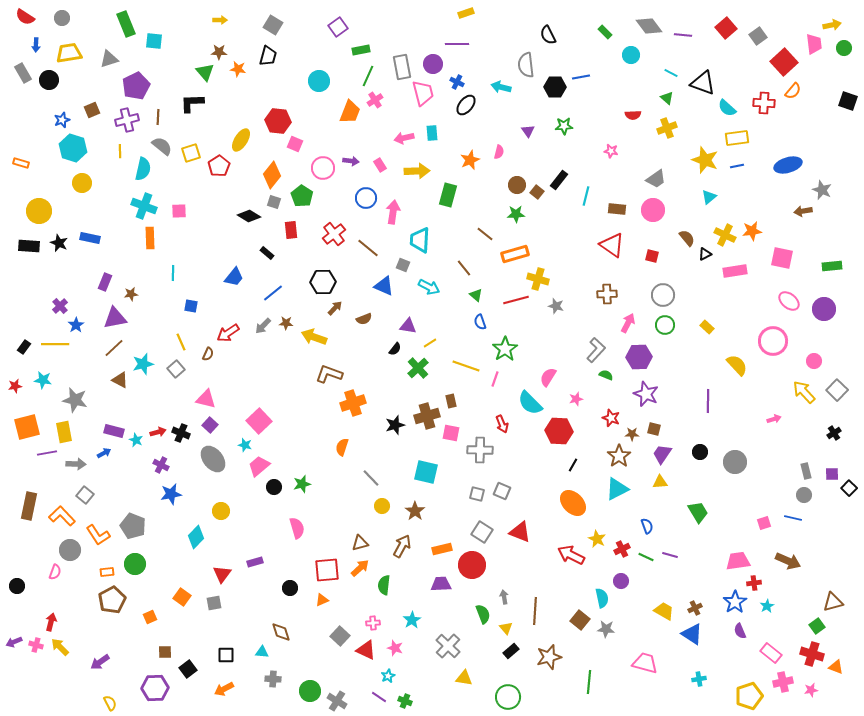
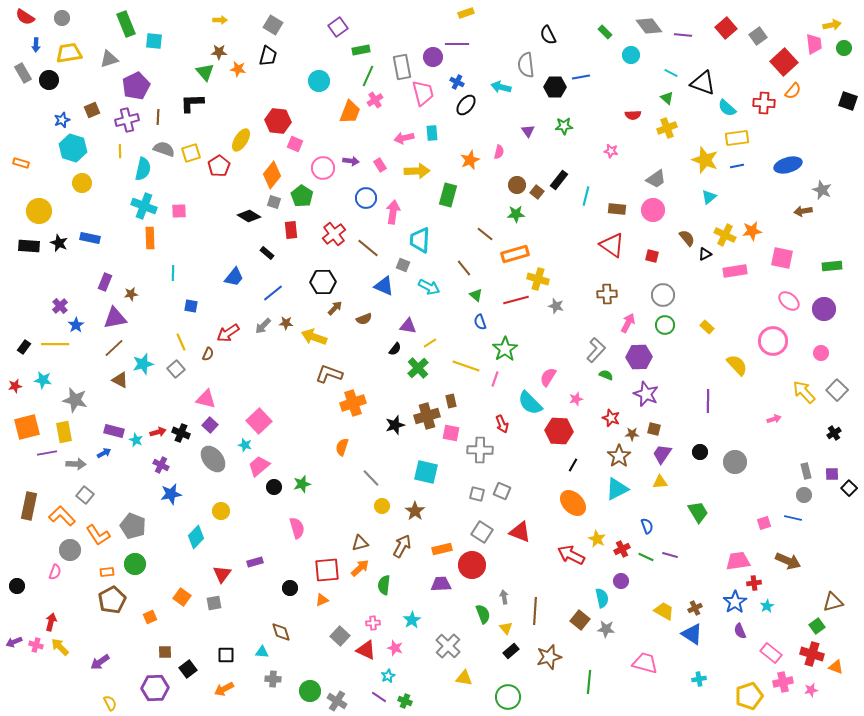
purple circle at (433, 64): moved 7 px up
gray semicircle at (162, 146): moved 2 px right, 3 px down; rotated 20 degrees counterclockwise
pink circle at (814, 361): moved 7 px right, 8 px up
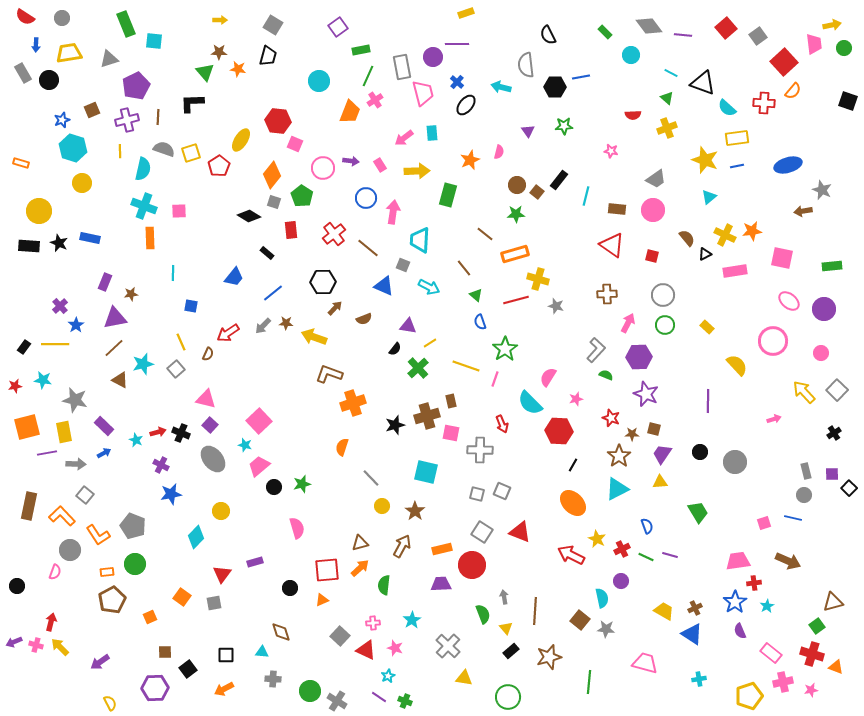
blue cross at (457, 82): rotated 16 degrees clockwise
pink arrow at (404, 138): rotated 24 degrees counterclockwise
purple rectangle at (114, 431): moved 10 px left, 5 px up; rotated 30 degrees clockwise
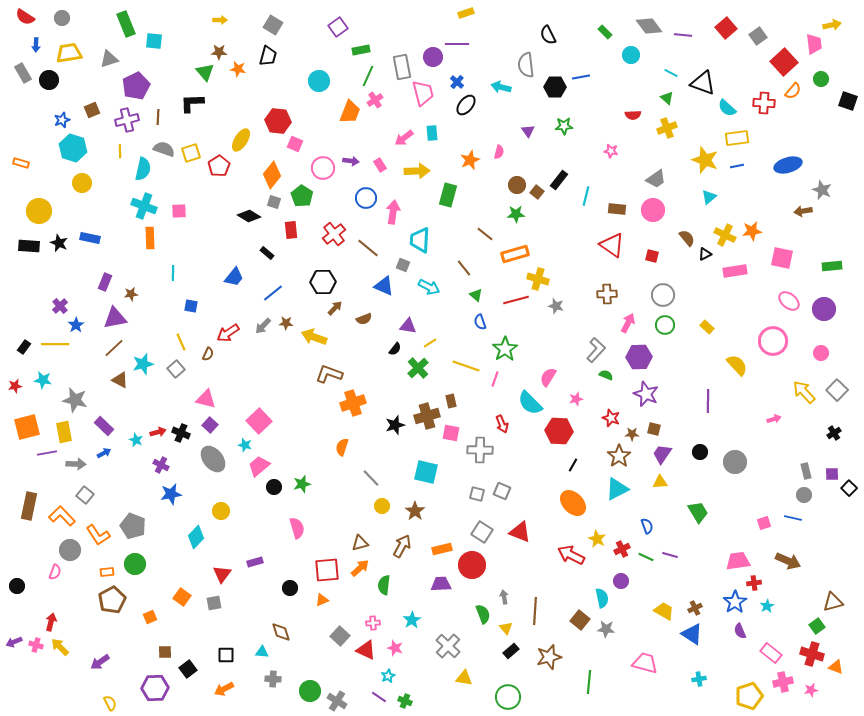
green circle at (844, 48): moved 23 px left, 31 px down
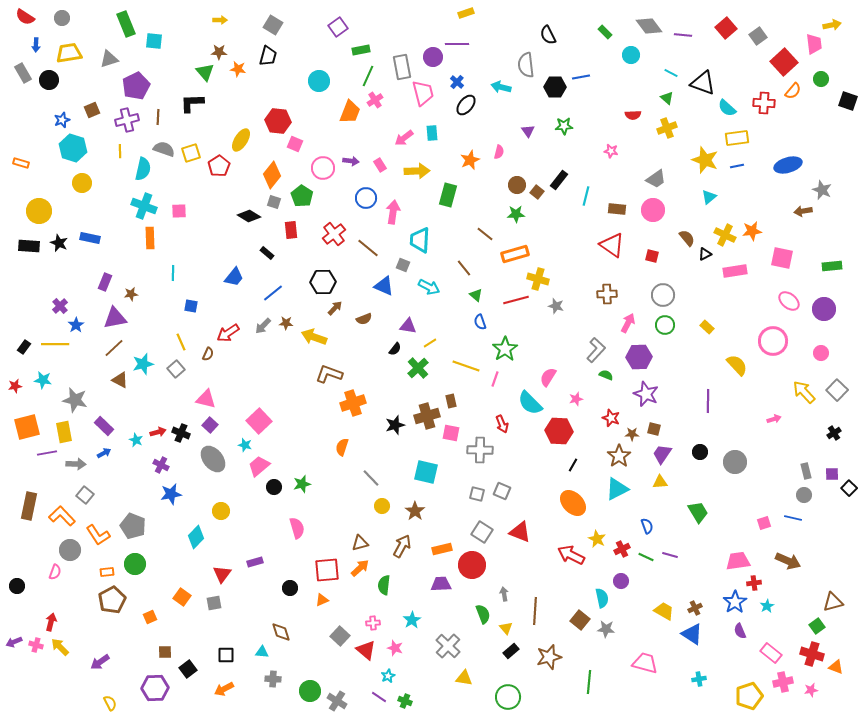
gray arrow at (504, 597): moved 3 px up
red triangle at (366, 650): rotated 15 degrees clockwise
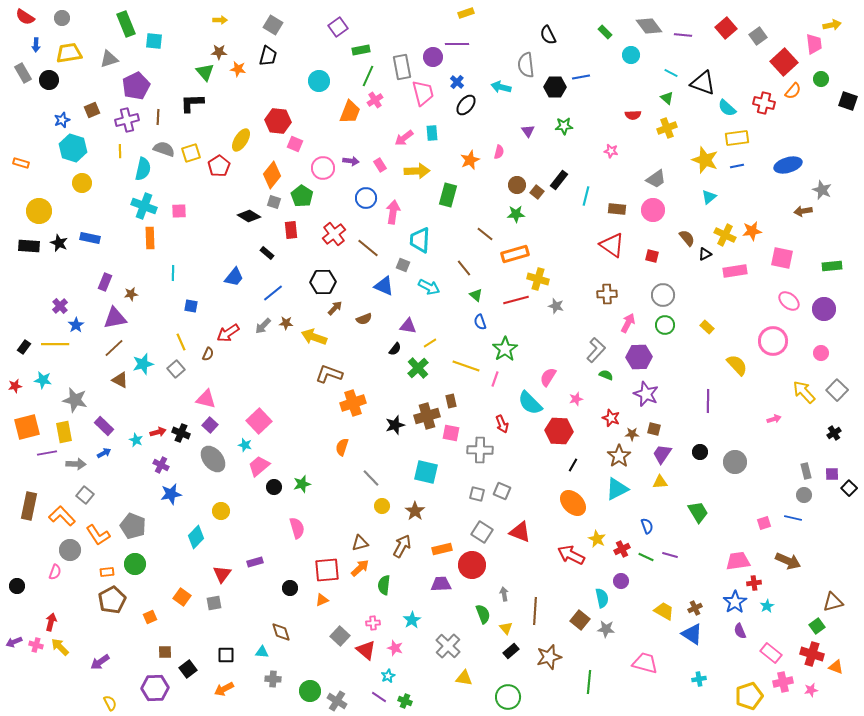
red cross at (764, 103): rotated 10 degrees clockwise
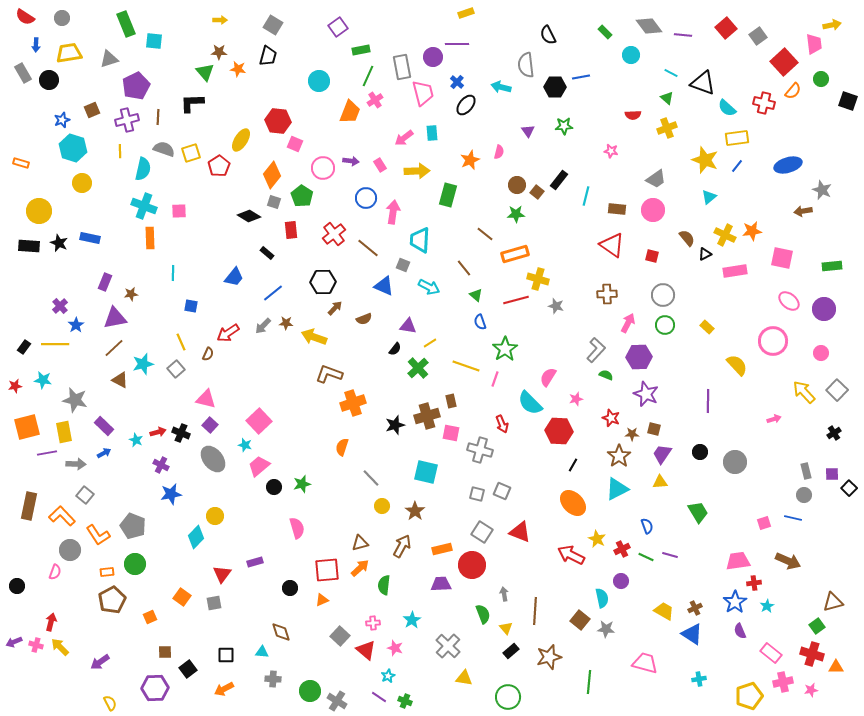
blue line at (737, 166): rotated 40 degrees counterclockwise
gray cross at (480, 450): rotated 15 degrees clockwise
yellow circle at (221, 511): moved 6 px left, 5 px down
orange triangle at (836, 667): rotated 21 degrees counterclockwise
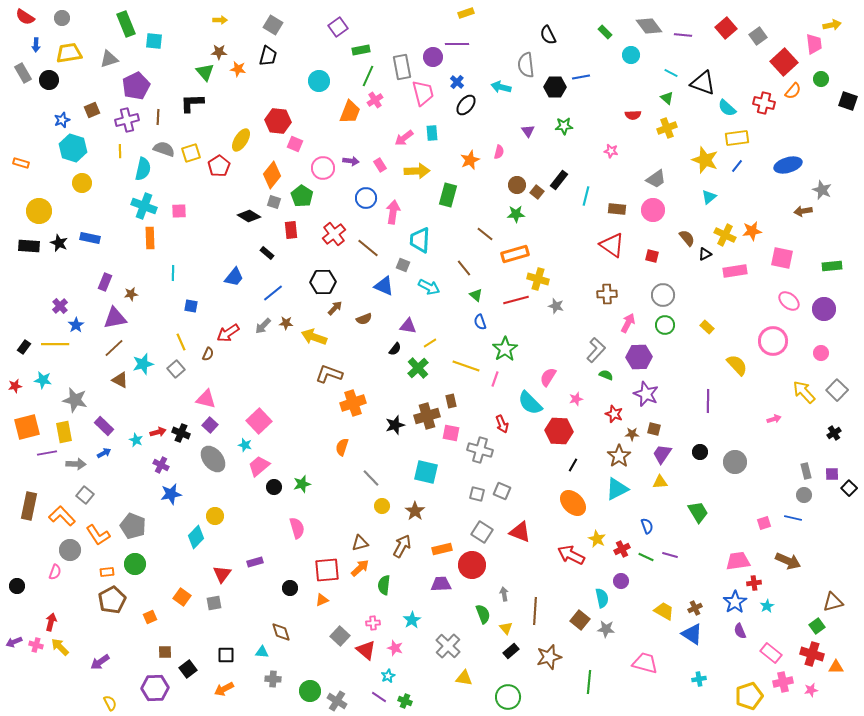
red star at (611, 418): moved 3 px right, 4 px up
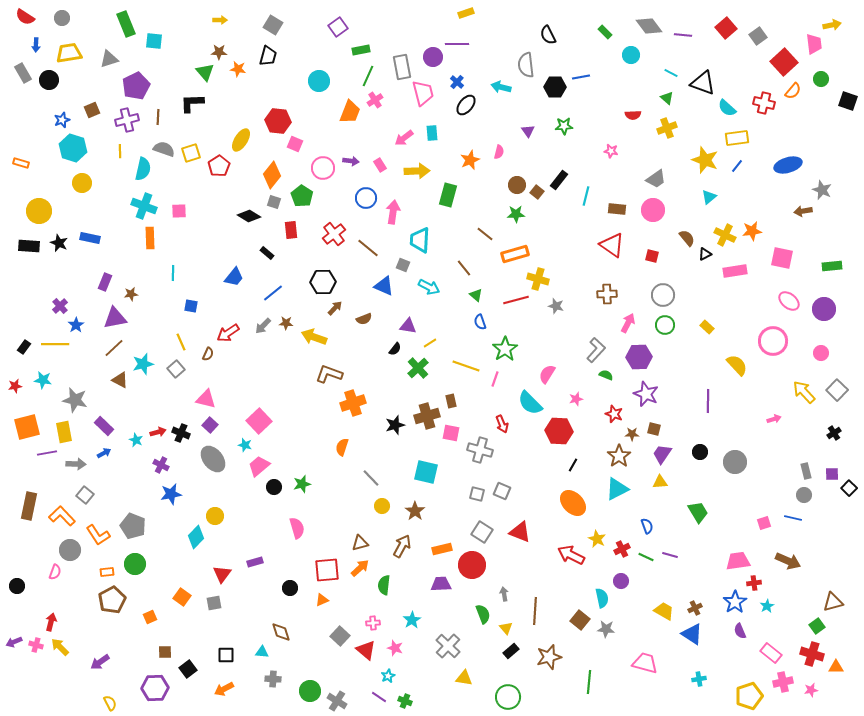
pink semicircle at (548, 377): moved 1 px left, 3 px up
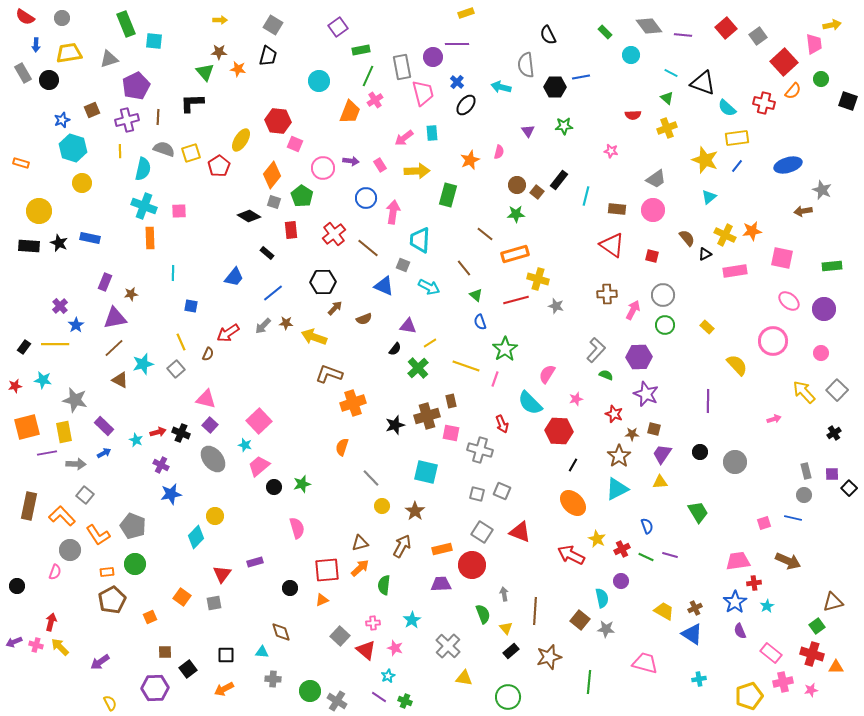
pink arrow at (628, 323): moved 5 px right, 13 px up
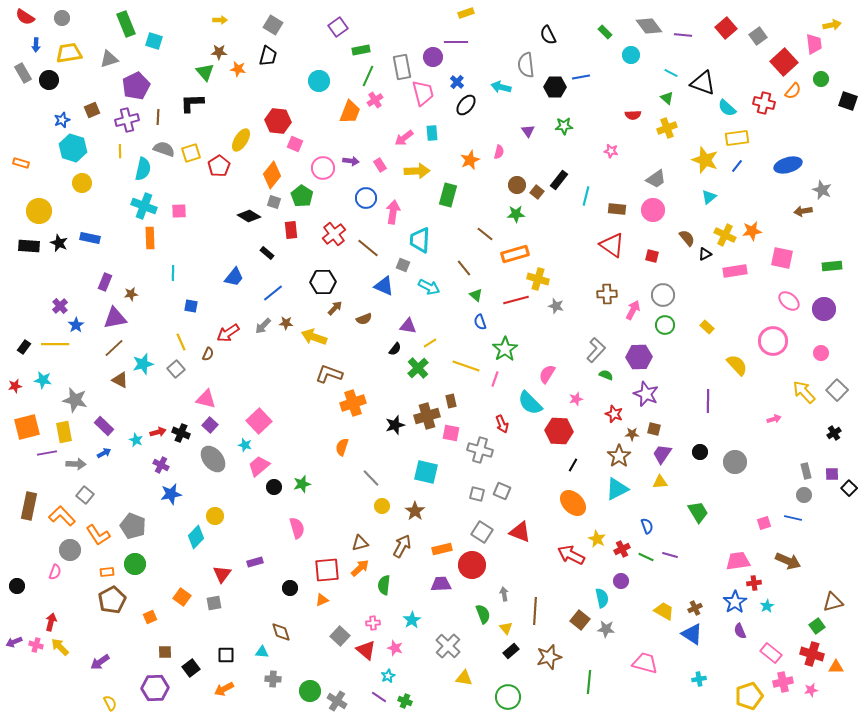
cyan square at (154, 41): rotated 12 degrees clockwise
purple line at (457, 44): moved 1 px left, 2 px up
black square at (188, 669): moved 3 px right, 1 px up
